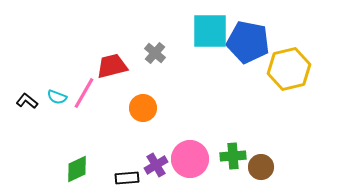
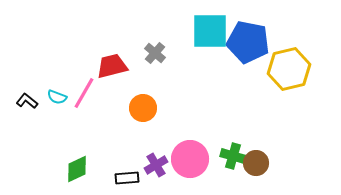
green cross: rotated 20 degrees clockwise
brown circle: moved 5 px left, 4 px up
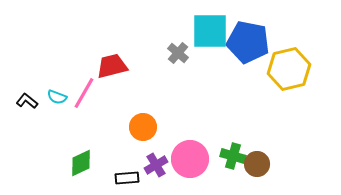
gray cross: moved 23 px right
orange circle: moved 19 px down
brown circle: moved 1 px right, 1 px down
green diamond: moved 4 px right, 6 px up
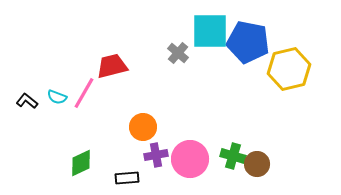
purple cross: moved 10 px up; rotated 20 degrees clockwise
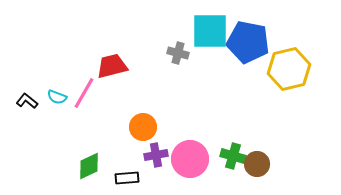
gray cross: rotated 25 degrees counterclockwise
green diamond: moved 8 px right, 3 px down
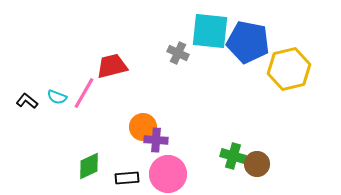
cyan square: rotated 6 degrees clockwise
gray cross: rotated 10 degrees clockwise
purple cross: moved 15 px up; rotated 15 degrees clockwise
pink circle: moved 22 px left, 15 px down
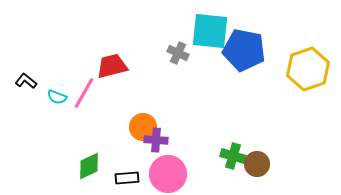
blue pentagon: moved 4 px left, 8 px down
yellow hexagon: moved 19 px right; rotated 6 degrees counterclockwise
black L-shape: moved 1 px left, 20 px up
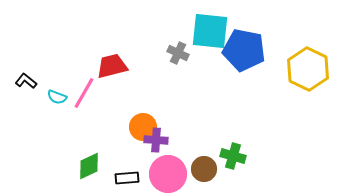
yellow hexagon: rotated 15 degrees counterclockwise
brown circle: moved 53 px left, 5 px down
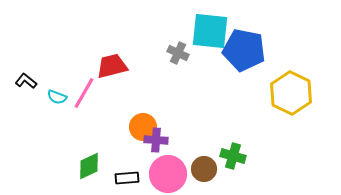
yellow hexagon: moved 17 px left, 24 px down
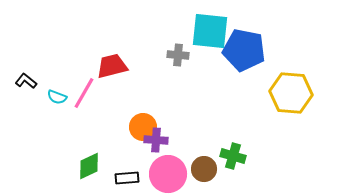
gray cross: moved 2 px down; rotated 20 degrees counterclockwise
yellow hexagon: rotated 21 degrees counterclockwise
